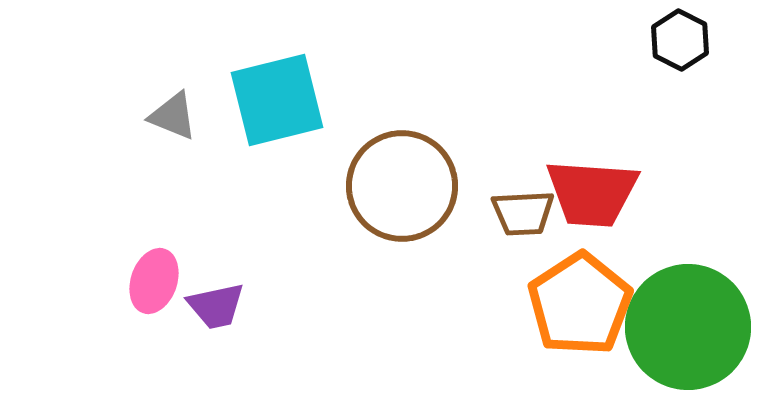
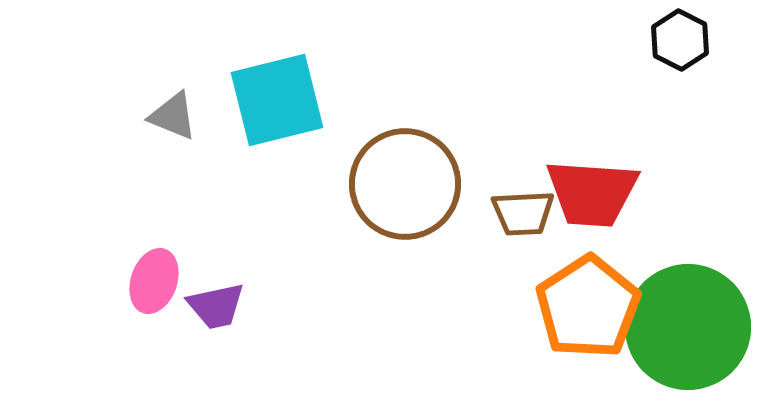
brown circle: moved 3 px right, 2 px up
orange pentagon: moved 8 px right, 3 px down
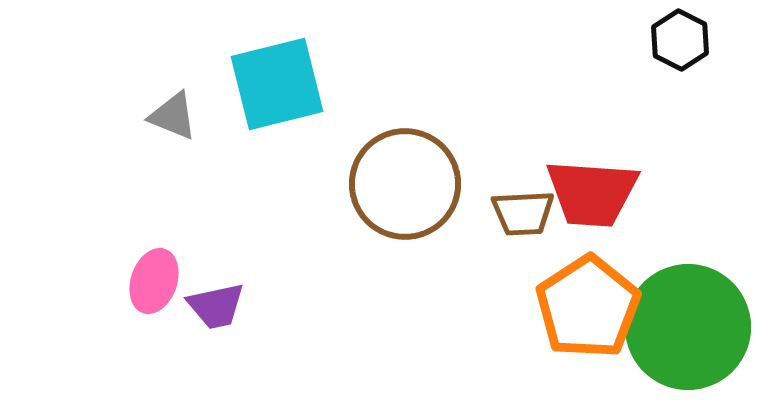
cyan square: moved 16 px up
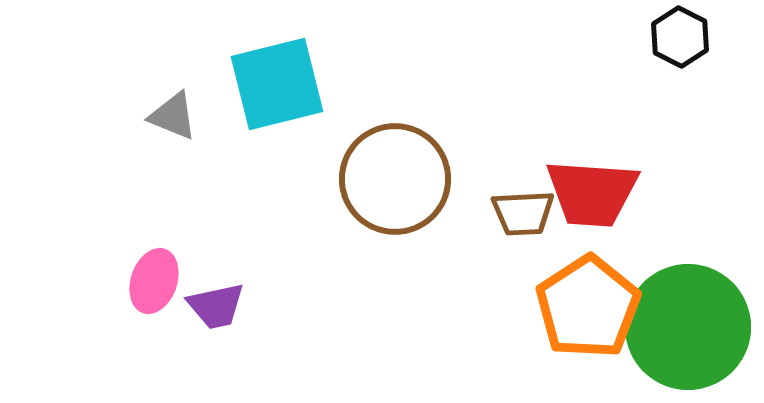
black hexagon: moved 3 px up
brown circle: moved 10 px left, 5 px up
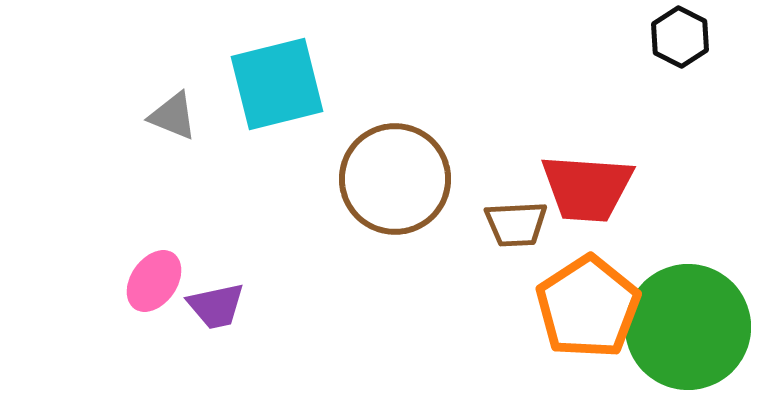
red trapezoid: moved 5 px left, 5 px up
brown trapezoid: moved 7 px left, 11 px down
pink ellipse: rotated 16 degrees clockwise
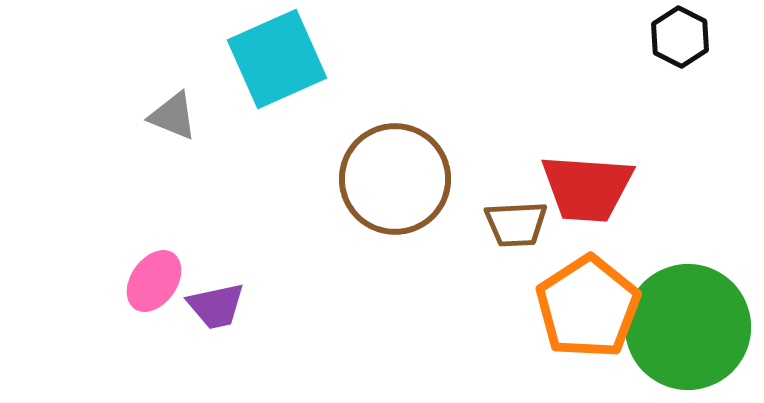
cyan square: moved 25 px up; rotated 10 degrees counterclockwise
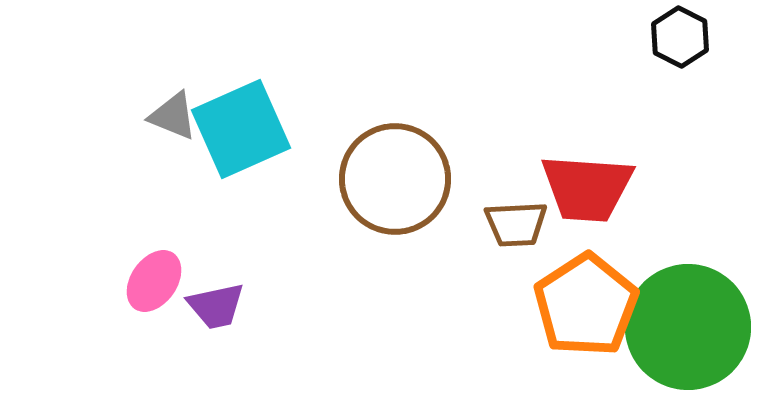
cyan square: moved 36 px left, 70 px down
orange pentagon: moved 2 px left, 2 px up
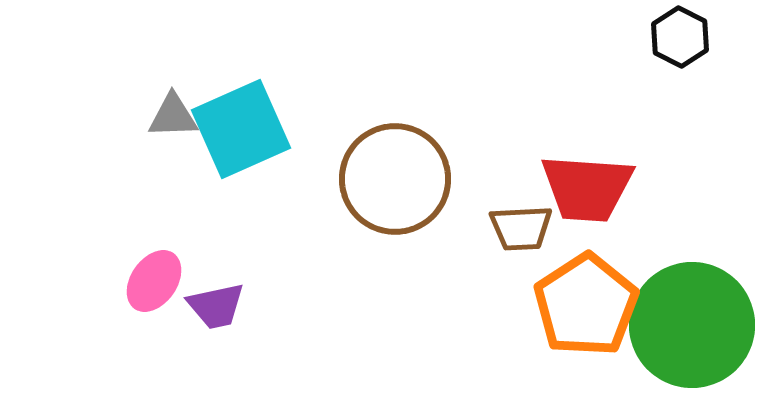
gray triangle: rotated 24 degrees counterclockwise
brown trapezoid: moved 5 px right, 4 px down
green circle: moved 4 px right, 2 px up
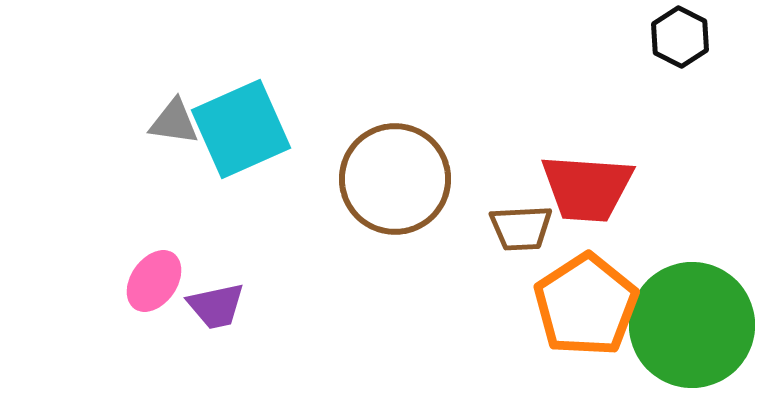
gray triangle: moved 1 px right, 6 px down; rotated 10 degrees clockwise
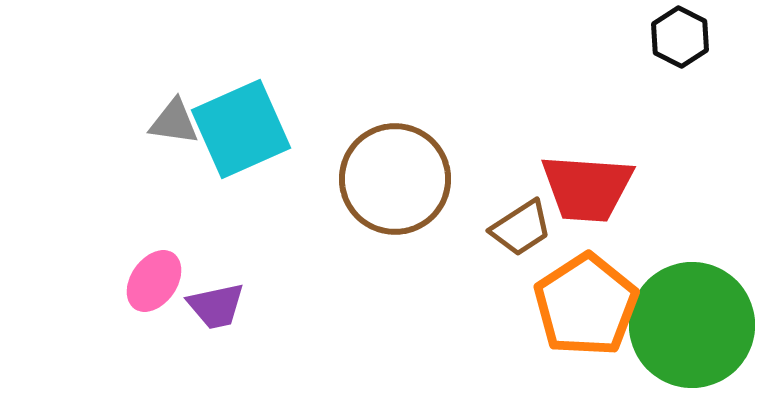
brown trapezoid: rotated 30 degrees counterclockwise
